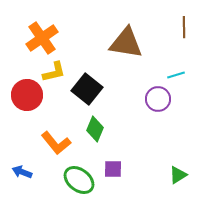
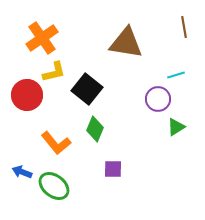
brown line: rotated 10 degrees counterclockwise
green triangle: moved 2 px left, 48 px up
green ellipse: moved 25 px left, 6 px down
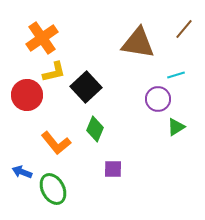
brown line: moved 2 px down; rotated 50 degrees clockwise
brown triangle: moved 12 px right
black square: moved 1 px left, 2 px up; rotated 8 degrees clockwise
green ellipse: moved 1 px left, 3 px down; rotated 24 degrees clockwise
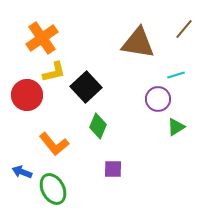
green diamond: moved 3 px right, 3 px up
orange L-shape: moved 2 px left, 1 px down
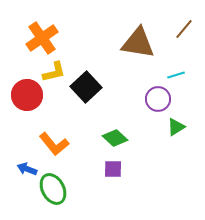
green diamond: moved 17 px right, 12 px down; rotated 70 degrees counterclockwise
blue arrow: moved 5 px right, 3 px up
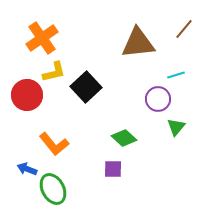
brown triangle: rotated 15 degrees counterclockwise
green triangle: rotated 18 degrees counterclockwise
green diamond: moved 9 px right
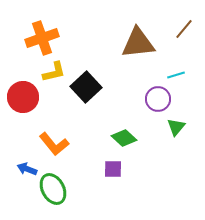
orange cross: rotated 16 degrees clockwise
red circle: moved 4 px left, 2 px down
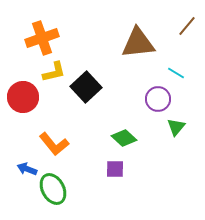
brown line: moved 3 px right, 3 px up
cyan line: moved 2 px up; rotated 48 degrees clockwise
purple square: moved 2 px right
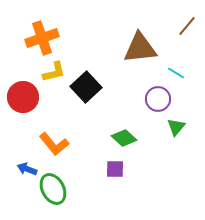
brown triangle: moved 2 px right, 5 px down
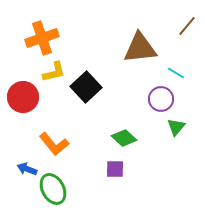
purple circle: moved 3 px right
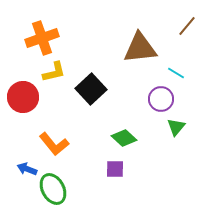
black square: moved 5 px right, 2 px down
